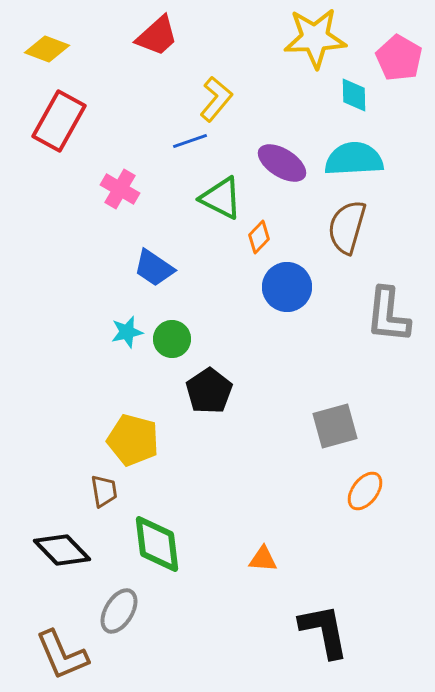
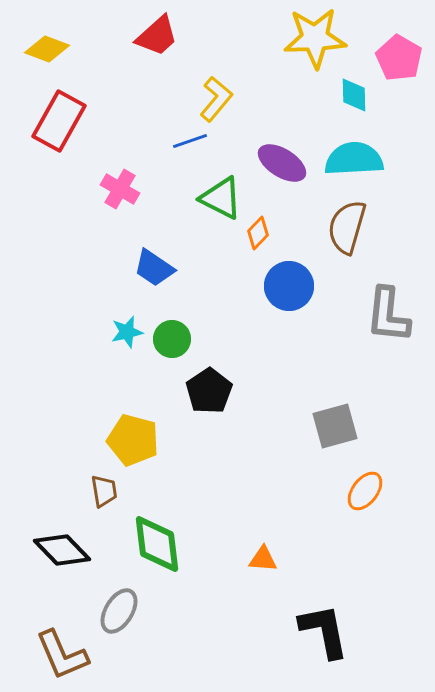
orange diamond: moved 1 px left, 4 px up
blue circle: moved 2 px right, 1 px up
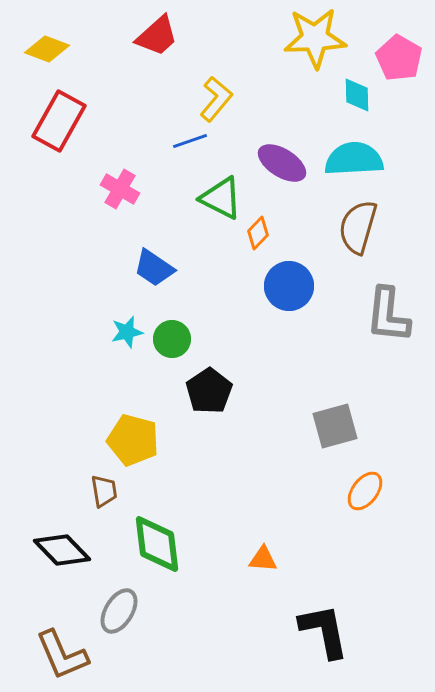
cyan diamond: moved 3 px right
brown semicircle: moved 11 px right
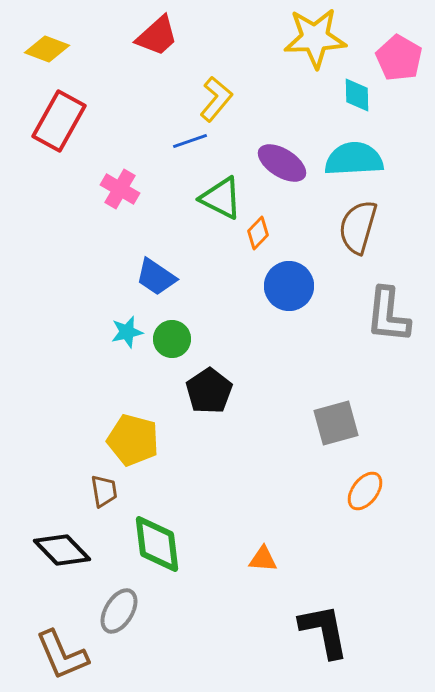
blue trapezoid: moved 2 px right, 9 px down
gray square: moved 1 px right, 3 px up
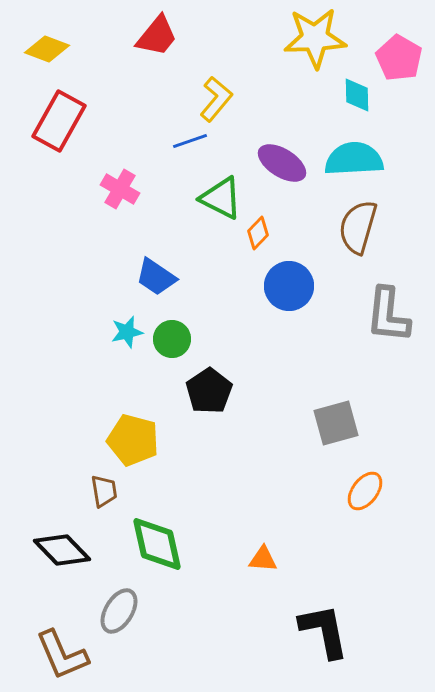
red trapezoid: rotated 9 degrees counterclockwise
green diamond: rotated 6 degrees counterclockwise
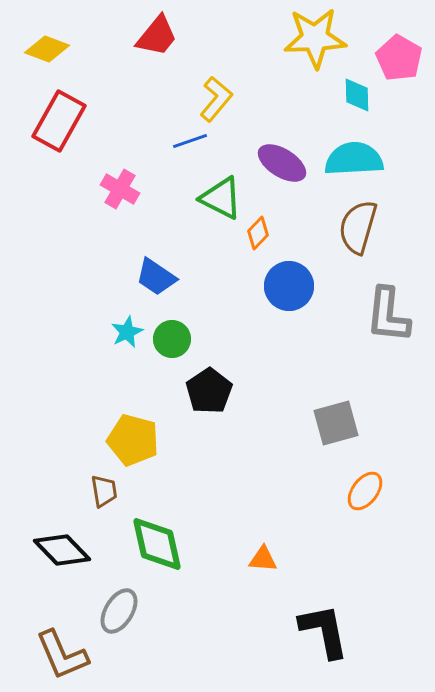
cyan star: rotated 12 degrees counterclockwise
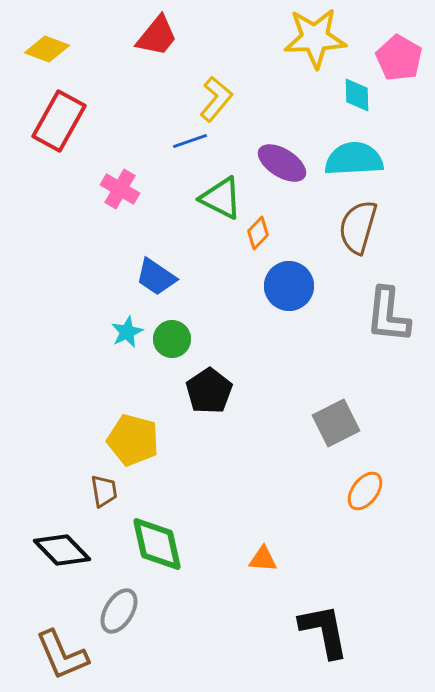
gray square: rotated 12 degrees counterclockwise
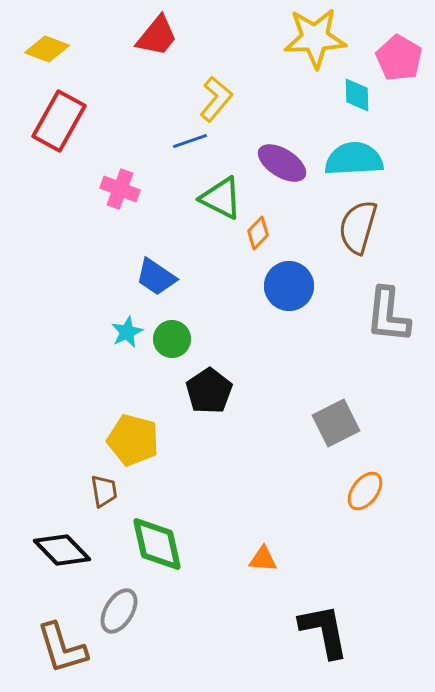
pink cross: rotated 9 degrees counterclockwise
brown L-shape: moved 7 px up; rotated 6 degrees clockwise
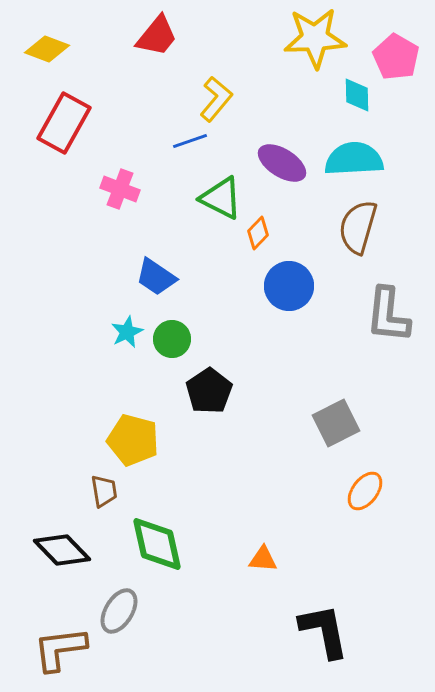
pink pentagon: moved 3 px left, 1 px up
red rectangle: moved 5 px right, 2 px down
brown L-shape: moved 2 px left, 1 px down; rotated 100 degrees clockwise
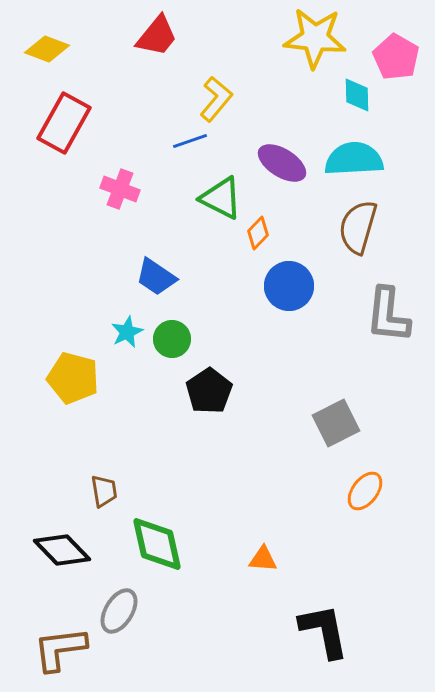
yellow star: rotated 8 degrees clockwise
yellow pentagon: moved 60 px left, 62 px up
